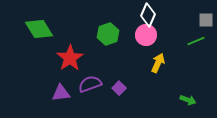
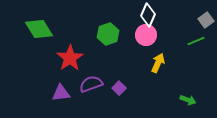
gray square: rotated 35 degrees counterclockwise
purple semicircle: moved 1 px right
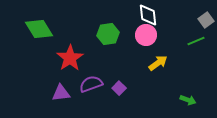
white diamond: rotated 30 degrees counterclockwise
green hexagon: rotated 10 degrees clockwise
yellow arrow: rotated 30 degrees clockwise
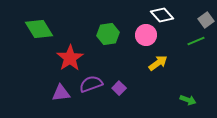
white diamond: moved 14 px right; rotated 35 degrees counterclockwise
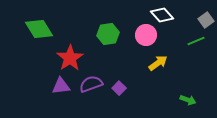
purple triangle: moved 7 px up
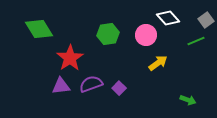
white diamond: moved 6 px right, 3 px down
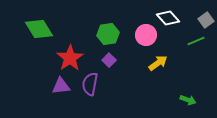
purple semicircle: moved 1 px left; rotated 60 degrees counterclockwise
purple square: moved 10 px left, 28 px up
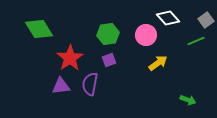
purple square: rotated 24 degrees clockwise
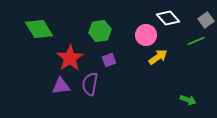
green hexagon: moved 8 px left, 3 px up
yellow arrow: moved 6 px up
